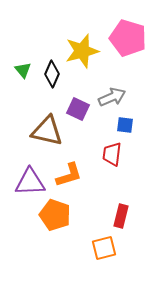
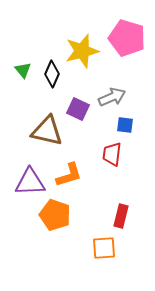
pink pentagon: moved 1 px left
orange square: rotated 10 degrees clockwise
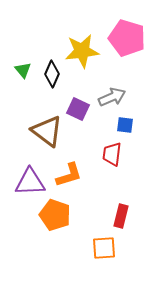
yellow star: rotated 8 degrees clockwise
brown triangle: rotated 24 degrees clockwise
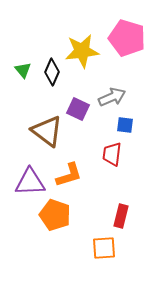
black diamond: moved 2 px up
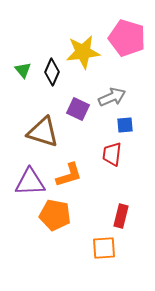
yellow star: moved 1 px right, 1 px down
blue square: rotated 12 degrees counterclockwise
brown triangle: moved 4 px left, 1 px down; rotated 20 degrees counterclockwise
orange pentagon: rotated 8 degrees counterclockwise
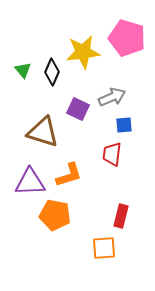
blue square: moved 1 px left
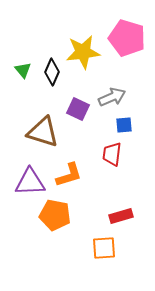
red rectangle: rotated 60 degrees clockwise
